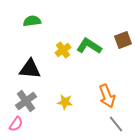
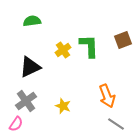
green L-shape: rotated 55 degrees clockwise
black triangle: moved 2 px up; rotated 30 degrees counterclockwise
yellow star: moved 2 px left, 4 px down; rotated 14 degrees clockwise
gray line: rotated 18 degrees counterclockwise
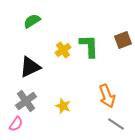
green semicircle: rotated 24 degrees counterclockwise
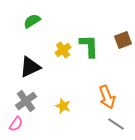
orange arrow: moved 1 px down
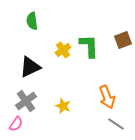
green semicircle: rotated 66 degrees counterclockwise
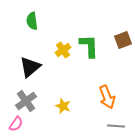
black triangle: rotated 15 degrees counterclockwise
gray line: moved 2 px down; rotated 30 degrees counterclockwise
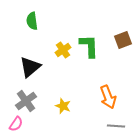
orange arrow: moved 1 px right
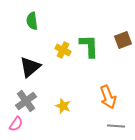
yellow cross: rotated 28 degrees counterclockwise
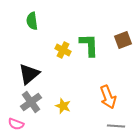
green L-shape: moved 1 px up
black triangle: moved 1 px left, 7 px down
gray cross: moved 5 px right, 1 px down
pink semicircle: rotated 77 degrees clockwise
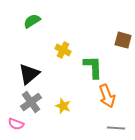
green semicircle: rotated 66 degrees clockwise
brown square: rotated 36 degrees clockwise
green L-shape: moved 4 px right, 22 px down
orange arrow: moved 1 px left, 1 px up
gray line: moved 2 px down
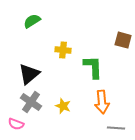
yellow cross: rotated 21 degrees counterclockwise
orange arrow: moved 5 px left, 6 px down; rotated 15 degrees clockwise
gray cross: rotated 20 degrees counterclockwise
